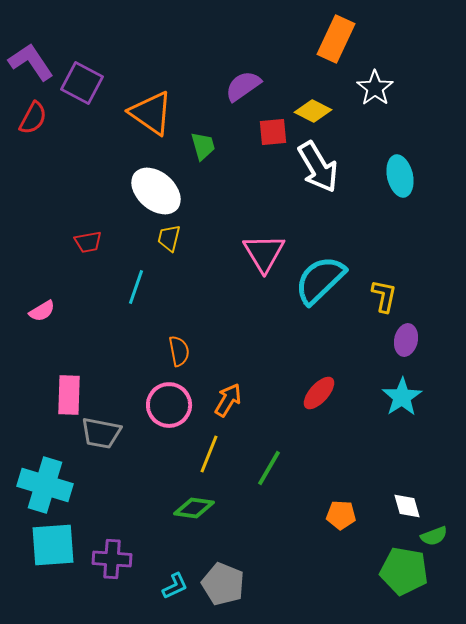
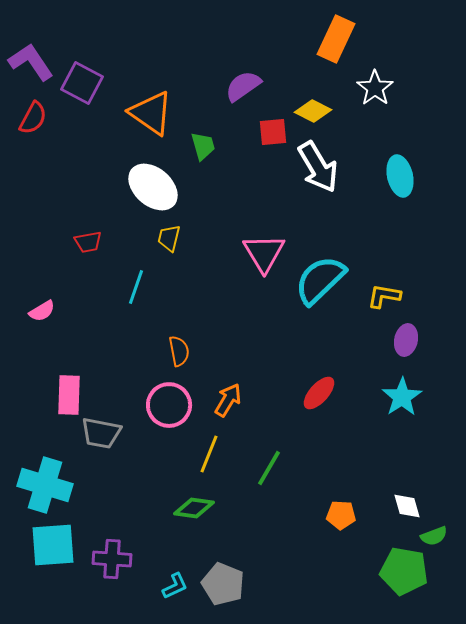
white ellipse: moved 3 px left, 4 px up
yellow L-shape: rotated 92 degrees counterclockwise
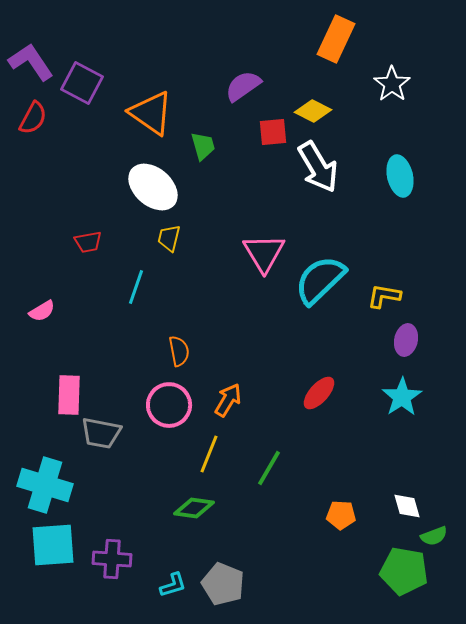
white star: moved 17 px right, 4 px up
cyan L-shape: moved 2 px left, 1 px up; rotated 8 degrees clockwise
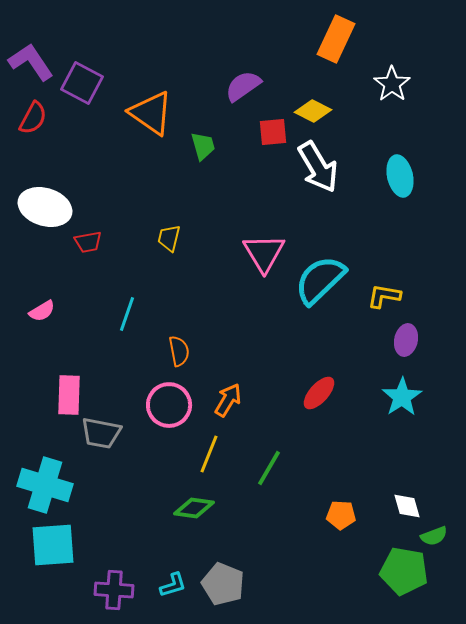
white ellipse: moved 108 px left, 20 px down; rotated 24 degrees counterclockwise
cyan line: moved 9 px left, 27 px down
purple cross: moved 2 px right, 31 px down
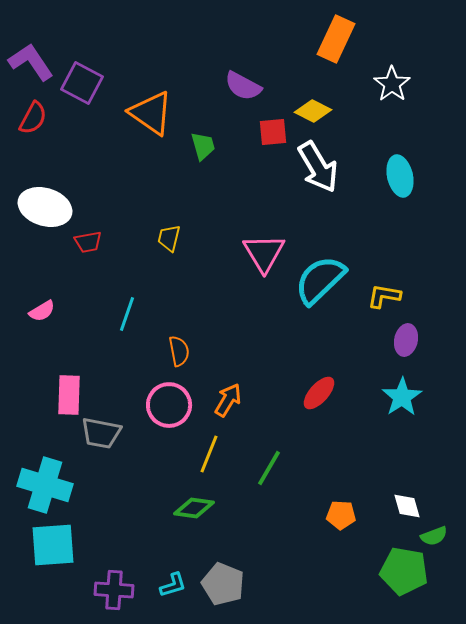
purple semicircle: rotated 117 degrees counterclockwise
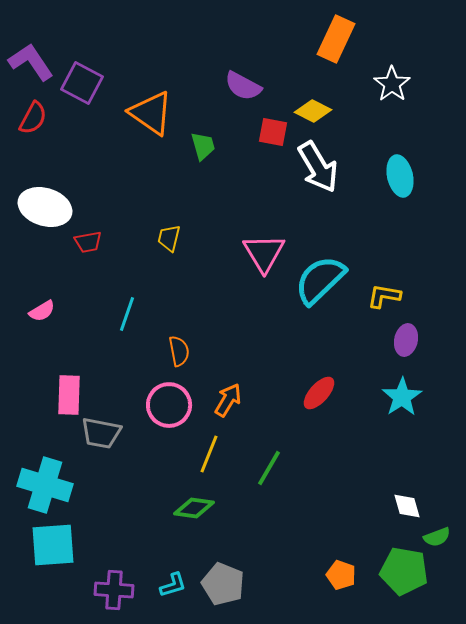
red square: rotated 16 degrees clockwise
orange pentagon: moved 60 px down; rotated 16 degrees clockwise
green semicircle: moved 3 px right, 1 px down
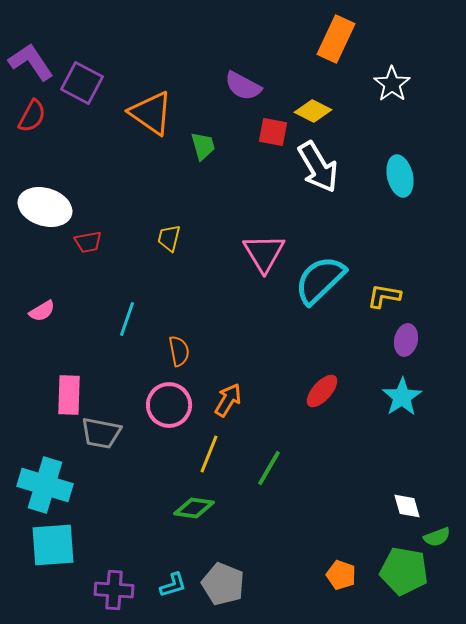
red semicircle: moved 1 px left, 2 px up
cyan line: moved 5 px down
red ellipse: moved 3 px right, 2 px up
